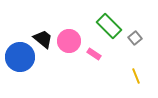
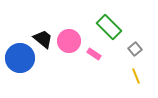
green rectangle: moved 1 px down
gray square: moved 11 px down
blue circle: moved 1 px down
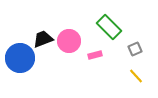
black trapezoid: rotated 60 degrees counterclockwise
gray square: rotated 16 degrees clockwise
pink rectangle: moved 1 px right, 1 px down; rotated 48 degrees counterclockwise
yellow line: rotated 21 degrees counterclockwise
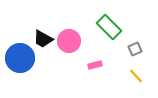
black trapezoid: rotated 130 degrees counterclockwise
pink rectangle: moved 10 px down
